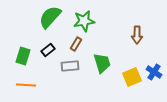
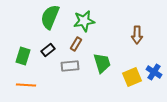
green semicircle: rotated 20 degrees counterclockwise
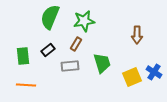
green rectangle: rotated 24 degrees counterclockwise
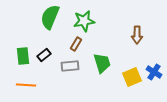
black rectangle: moved 4 px left, 5 px down
